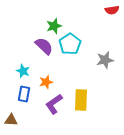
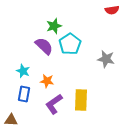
gray star: moved 1 px right, 1 px up; rotated 24 degrees clockwise
orange star: moved 1 px right, 1 px up; rotated 24 degrees clockwise
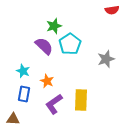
gray star: rotated 30 degrees counterclockwise
orange star: rotated 16 degrees clockwise
brown triangle: moved 2 px right, 1 px up
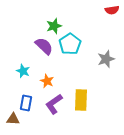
blue rectangle: moved 2 px right, 9 px down
